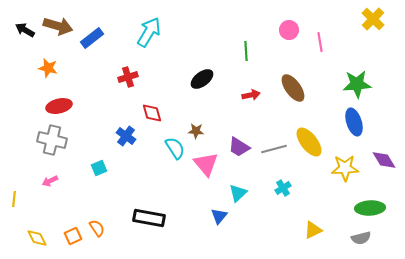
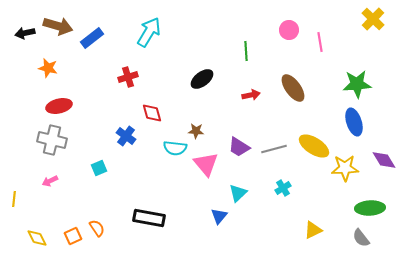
black arrow: moved 3 px down; rotated 42 degrees counterclockwise
yellow ellipse: moved 5 px right, 4 px down; rotated 20 degrees counterclockwise
cyan semicircle: rotated 130 degrees clockwise
gray semicircle: rotated 66 degrees clockwise
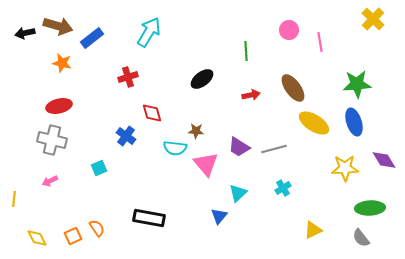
orange star: moved 14 px right, 5 px up
yellow ellipse: moved 23 px up
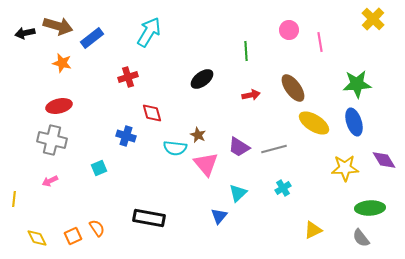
brown star: moved 2 px right, 4 px down; rotated 21 degrees clockwise
blue cross: rotated 18 degrees counterclockwise
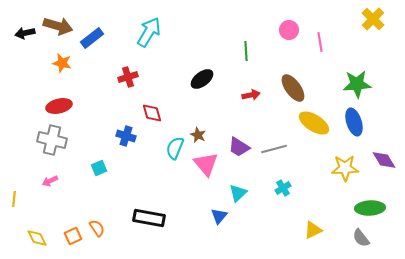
cyan semicircle: rotated 105 degrees clockwise
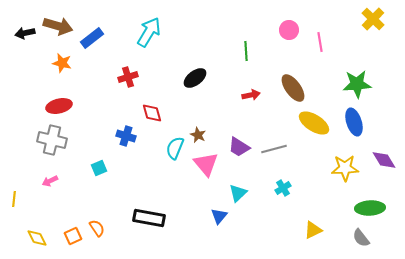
black ellipse: moved 7 px left, 1 px up
